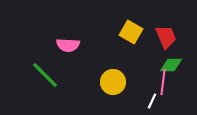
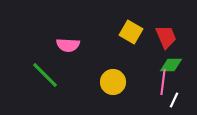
white line: moved 22 px right, 1 px up
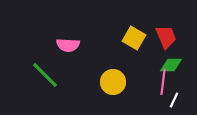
yellow square: moved 3 px right, 6 px down
